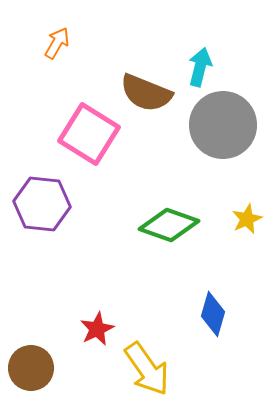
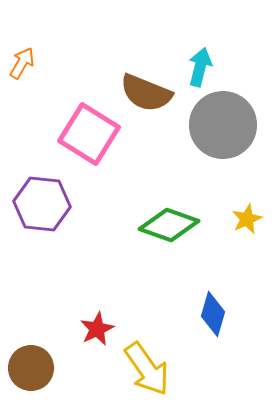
orange arrow: moved 35 px left, 20 px down
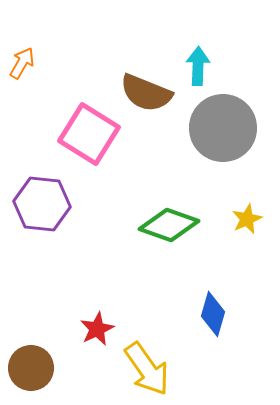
cyan arrow: moved 2 px left, 1 px up; rotated 12 degrees counterclockwise
gray circle: moved 3 px down
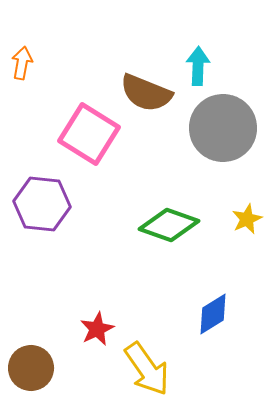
orange arrow: rotated 20 degrees counterclockwise
blue diamond: rotated 42 degrees clockwise
